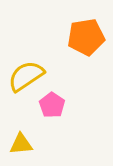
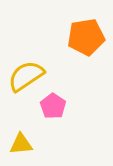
pink pentagon: moved 1 px right, 1 px down
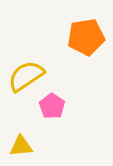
pink pentagon: moved 1 px left
yellow triangle: moved 2 px down
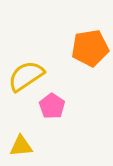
orange pentagon: moved 4 px right, 11 px down
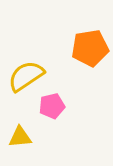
pink pentagon: rotated 25 degrees clockwise
yellow triangle: moved 1 px left, 9 px up
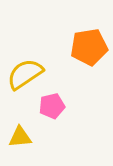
orange pentagon: moved 1 px left, 1 px up
yellow semicircle: moved 1 px left, 2 px up
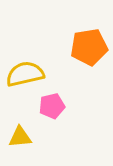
yellow semicircle: rotated 21 degrees clockwise
